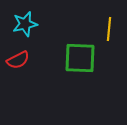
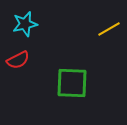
yellow line: rotated 55 degrees clockwise
green square: moved 8 px left, 25 px down
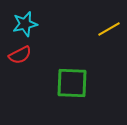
red semicircle: moved 2 px right, 5 px up
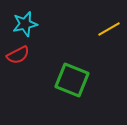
red semicircle: moved 2 px left
green square: moved 3 px up; rotated 20 degrees clockwise
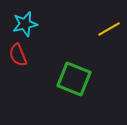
red semicircle: rotated 95 degrees clockwise
green square: moved 2 px right, 1 px up
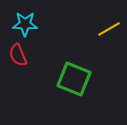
cyan star: rotated 15 degrees clockwise
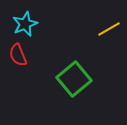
cyan star: rotated 25 degrees counterclockwise
green square: rotated 28 degrees clockwise
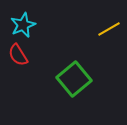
cyan star: moved 2 px left, 1 px down
red semicircle: rotated 10 degrees counterclockwise
